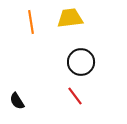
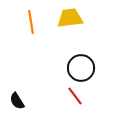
black circle: moved 6 px down
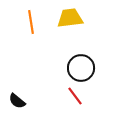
black semicircle: rotated 18 degrees counterclockwise
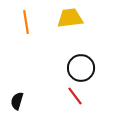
orange line: moved 5 px left
black semicircle: rotated 66 degrees clockwise
